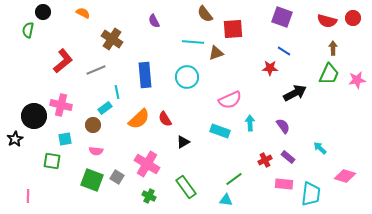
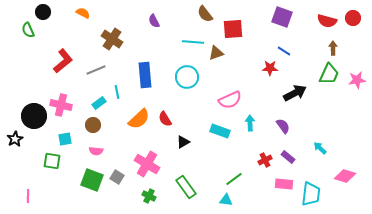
green semicircle at (28, 30): rotated 35 degrees counterclockwise
cyan rectangle at (105, 108): moved 6 px left, 5 px up
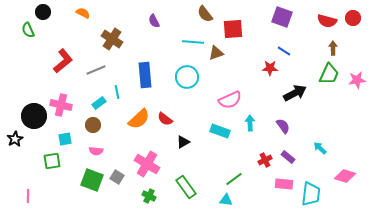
red semicircle at (165, 119): rotated 21 degrees counterclockwise
green square at (52, 161): rotated 18 degrees counterclockwise
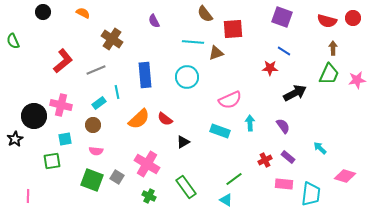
green semicircle at (28, 30): moved 15 px left, 11 px down
cyan triangle at (226, 200): rotated 24 degrees clockwise
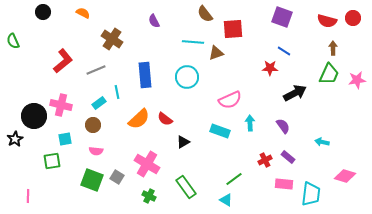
cyan arrow at (320, 148): moved 2 px right, 6 px up; rotated 32 degrees counterclockwise
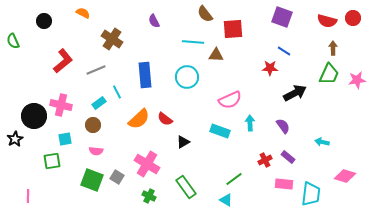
black circle at (43, 12): moved 1 px right, 9 px down
brown triangle at (216, 53): moved 2 px down; rotated 21 degrees clockwise
cyan line at (117, 92): rotated 16 degrees counterclockwise
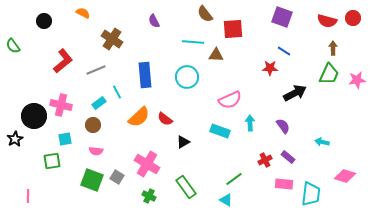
green semicircle at (13, 41): moved 5 px down; rotated 14 degrees counterclockwise
orange semicircle at (139, 119): moved 2 px up
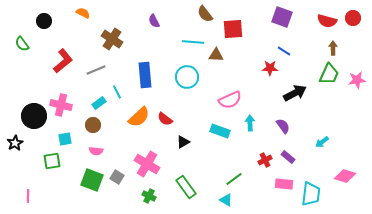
green semicircle at (13, 46): moved 9 px right, 2 px up
black star at (15, 139): moved 4 px down
cyan arrow at (322, 142): rotated 48 degrees counterclockwise
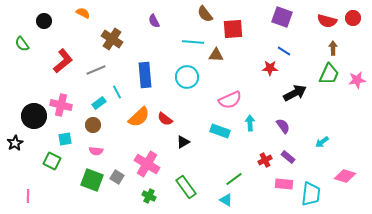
green square at (52, 161): rotated 36 degrees clockwise
